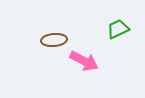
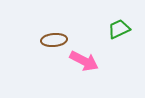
green trapezoid: moved 1 px right
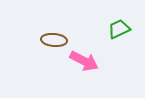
brown ellipse: rotated 10 degrees clockwise
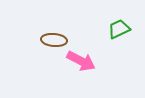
pink arrow: moved 3 px left
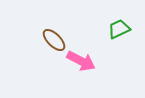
brown ellipse: rotated 40 degrees clockwise
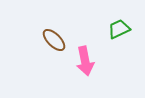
pink arrow: moved 4 px right; rotated 52 degrees clockwise
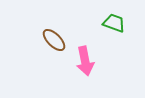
green trapezoid: moved 5 px left, 6 px up; rotated 45 degrees clockwise
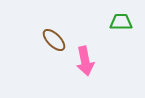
green trapezoid: moved 7 px right, 1 px up; rotated 20 degrees counterclockwise
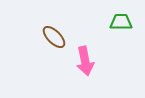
brown ellipse: moved 3 px up
